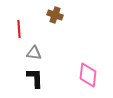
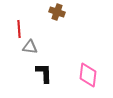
brown cross: moved 2 px right, 3 px up
gray triangle: moved 4 px left, 6 px up
black L-shape: moved 9 px right, 5 px up
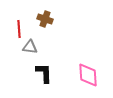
brown cross: moved 12 px left, 7 px down
pink diamond: rotated 10 degrees counterclockwise
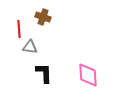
brown cross: moved 2 px left, 2 px up
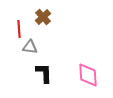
brown cross: rotated 28 degrees clockwise
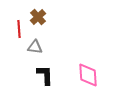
brown cross: moved 5 px left
gray triangle: moved 5 px right
black L-shape: moved 1 px right, 2 px down
